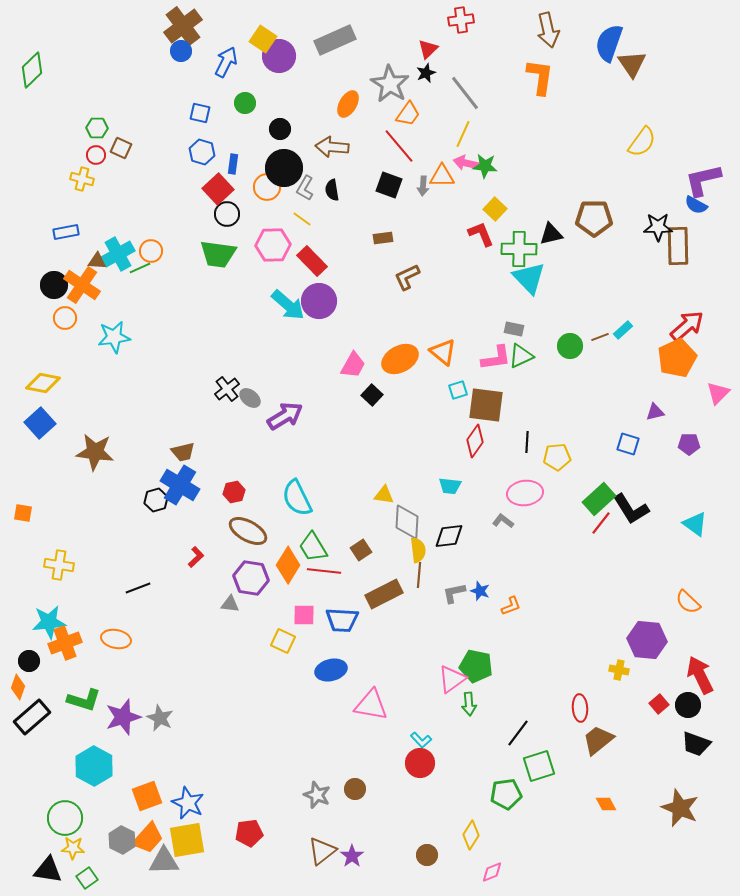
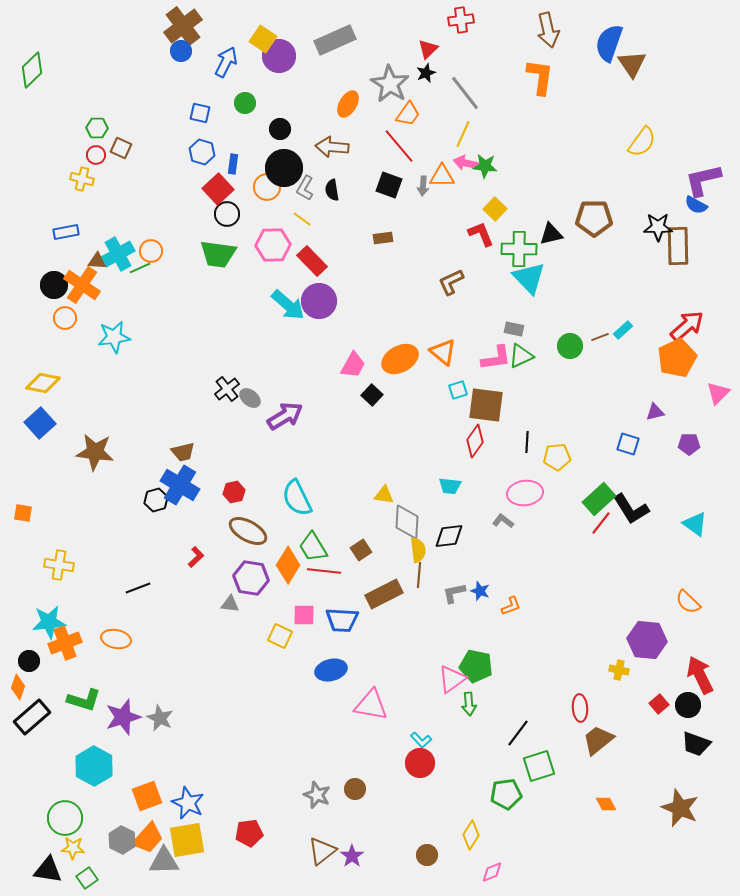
brown L-shape at (407, 277): moved 44 px right, 5 px down
yellow square at (283, 641): moved 3 px left, 5 px up
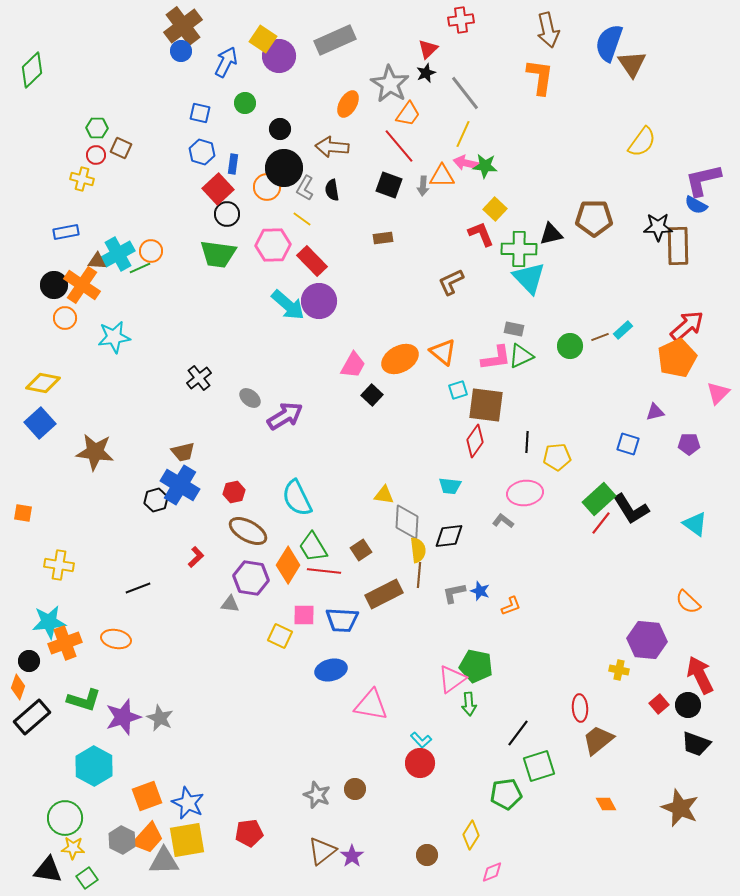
black cross at (227, 389): moved 28 px left, 11 px up
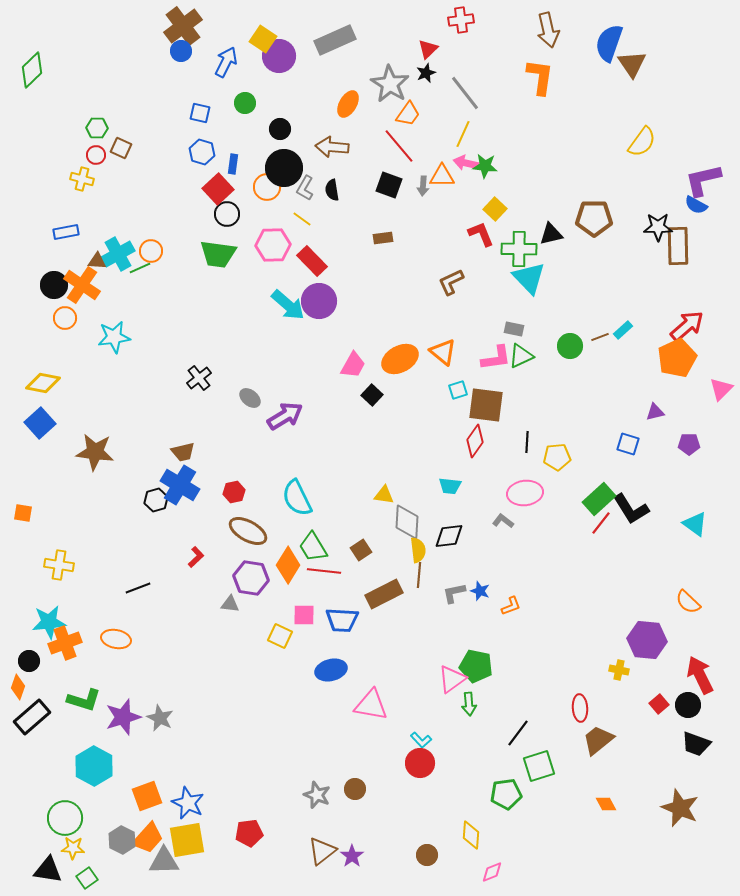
pink triangle at (718, 393): moved 3 px right, 4 px up
yellow diamond at (471, 835): rotated 28 degrees counterclockwise
